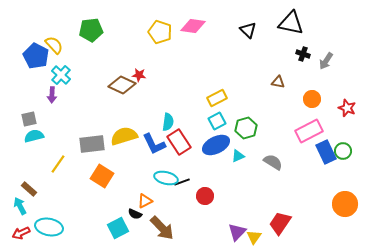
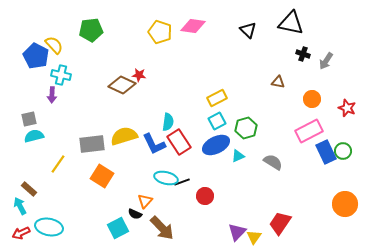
cyan cross at (61, 75): rotated 30 degrees counterclockwise
orange triangle at (145, 201): rotated 21 degrees counterclockwise
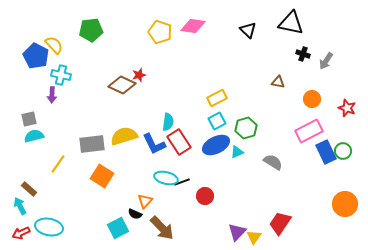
red star at (139, 75): rotated 24 degrees counterclockwise
cyan triangle at (238, 156): moved 1 px left, 4 px up
